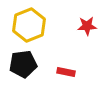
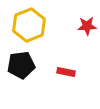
black pentagon: moved 2 px left, 1 px down
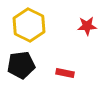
yellow hexagon: rotated 12 degrees counterclockwise
red rectangle: moved 1 px left, 1 px down
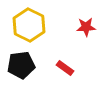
red star: moved 1 px left, 1 px down
red rectangle: moved 5 px up; rotated 24 degrees clockwise
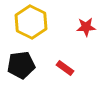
yellow hexagon: moved 2 px right, 3 px up
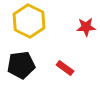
yellow hexagon: moved 2 px left, 1 px up
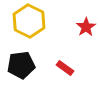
red star: rotated 30 degrees counterclockwise
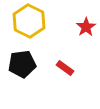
black pentagon: moved 1 px right, 1 px up
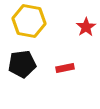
yellow hexagon: rotated 16 degrees counterclockwise
red rectangle: rotated 48 degrees counterclockwise
